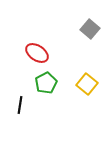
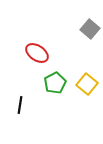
green pentagon: moved 9 px right
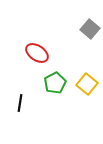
black line: moved 2 px up
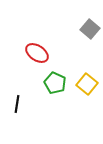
green pentagon: rotated 20 degrees counterclockwise
black line: moved 3 px left, 1 px down
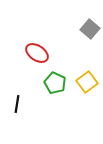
yellow square: moved 2 px up; rotated 15 degrees clockwise
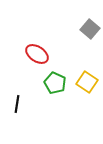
red ellipse: moved 1 px down
yellow square: rotated 20 degrees counterclockwise
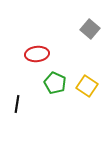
red ellipse: rotated 40 degrees counterclockwise
yellow square: moved 4 px down
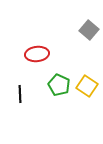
gray square: moved 1 px left, 1 px down
green pentagon: moved 4 px right, 2 px down
black line: moved 3 px right, 10 px up; rotated 12 degrees counterclockwise
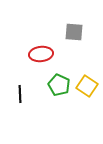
gray square: moved 15 px left, 2 px down; rotated 36 degrees counterclockwise
red ellipse: moved 4 px right
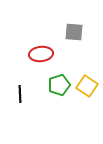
green pentagon: rotated 30 degrees clockwise
